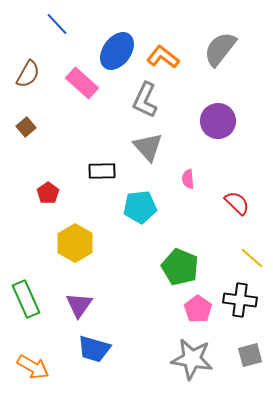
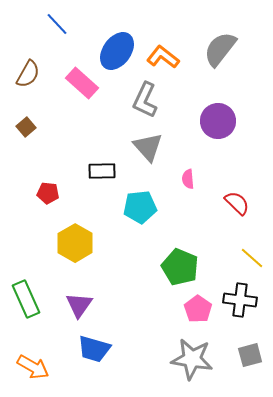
red pentagon: rotated 30 degrees counterclockwise
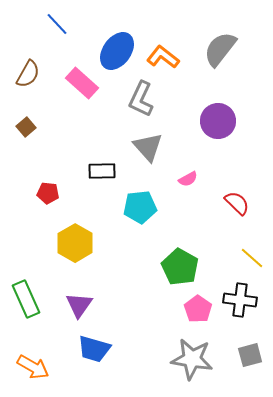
gray L-shape: moved 4 px left, 1 px up
pink semicircle: rotated 114 degrees counterclockwise
green pentagon: rotated 6 degrees clockwise
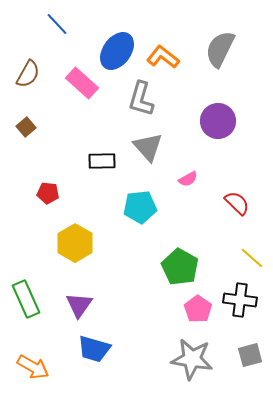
gray semicircle: rotated 12 degrees counterclockwise
gray L-shape: rotated 9 degrees counterclockwise
black rectangle: moved 10 px up
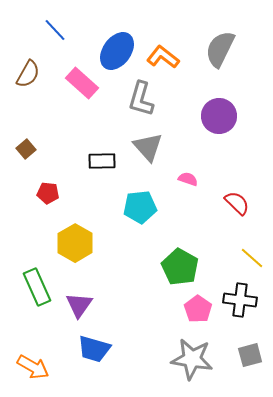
blue line: moved 2 px left, 6 px down
purple circle: moved 1 px right, 5 px up
brown square: moved 22 px down
pink semicircle: rotated 132 degrees counterclockwise
green rectangle: moved 11 px right, 12 px up
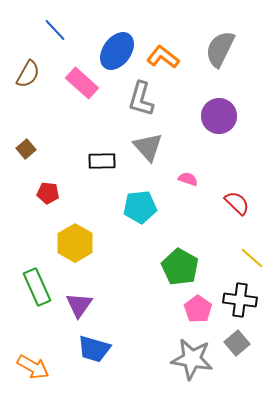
gray square: moved 13 px left, 12 px up; rotated 25 degrees counterclockwise
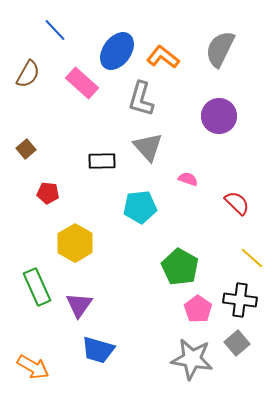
blue trapezoid: moved 4 px right, 1 px down
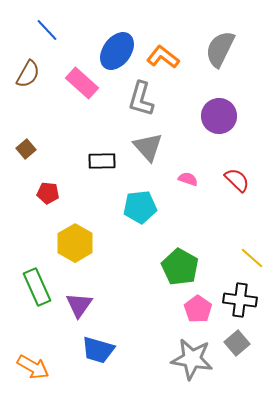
blue line: moved 8 px left
red semicircle: moved 23 px up
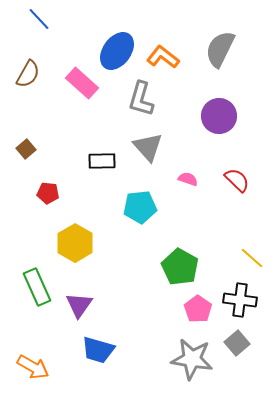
blue line: moved 8 px left, 11 px up
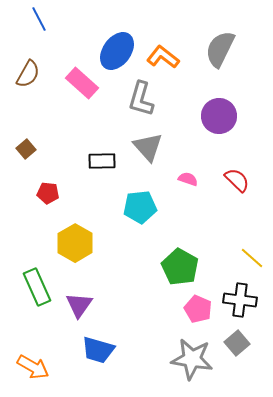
blue line: rotated 15 degrees clockwise
pink pentagon: rotated 12 degrees counterclockwise
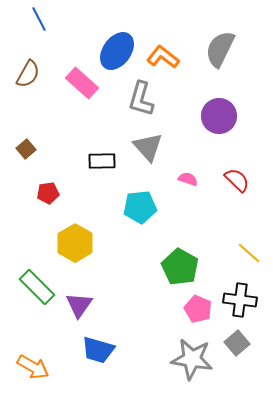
red pentagon: rotated 15 degrees counterclockwise
yellow line: moved 3 px left, 5 px up
green rectangle: rotated 21 degrees counterclockwise
